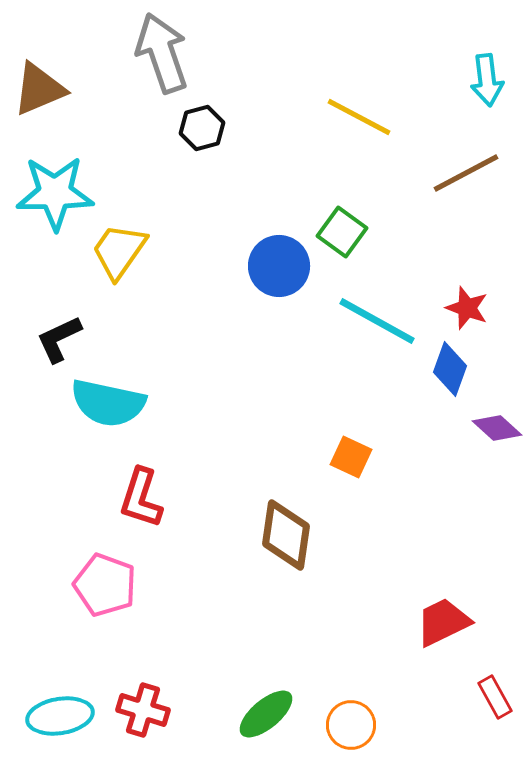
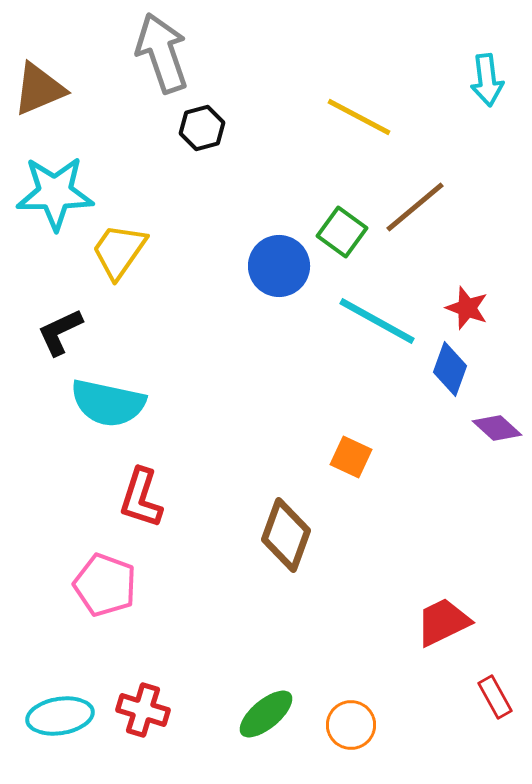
brown line: moved 51 px left, 34 px down; rotated 12 degrees counterclockwise
black L-shape: moved 1 px right, 7 px up
brown diamond: rotated 12 degrees clockwise
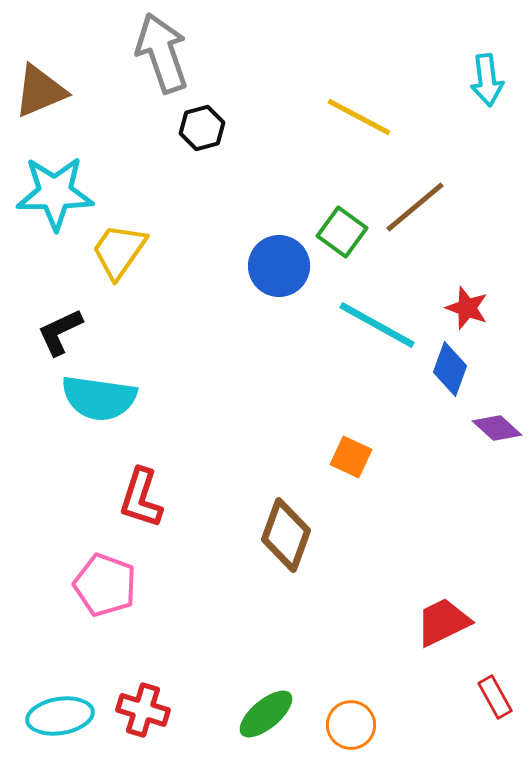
brown triangle: moved 1 px right, 2 px down
cyan line: moved 4 px down
cyan semicircle: moved 9 px left, 5 px up; rotated 4 degrees counterclockwise
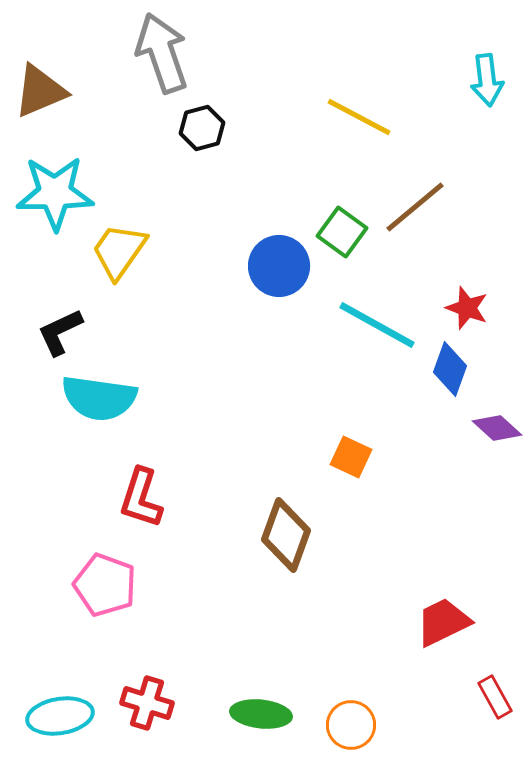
red cross: moved 4 px right, 7 px up
green ellipse: moved 5 px left; rotated 46 degrees clockwise
